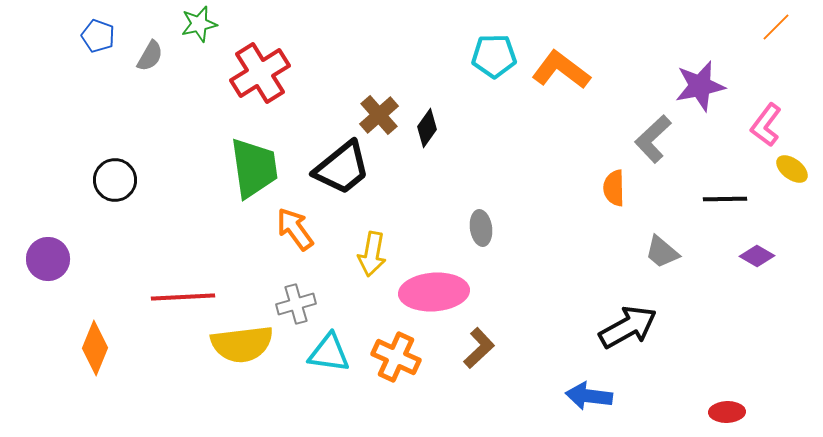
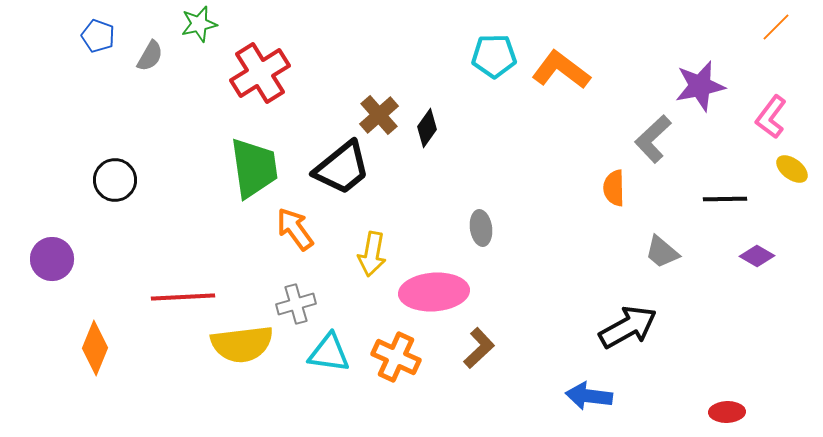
pink L-shape: moved 5 px right, 8 px up
purple circle: moved 4 px right
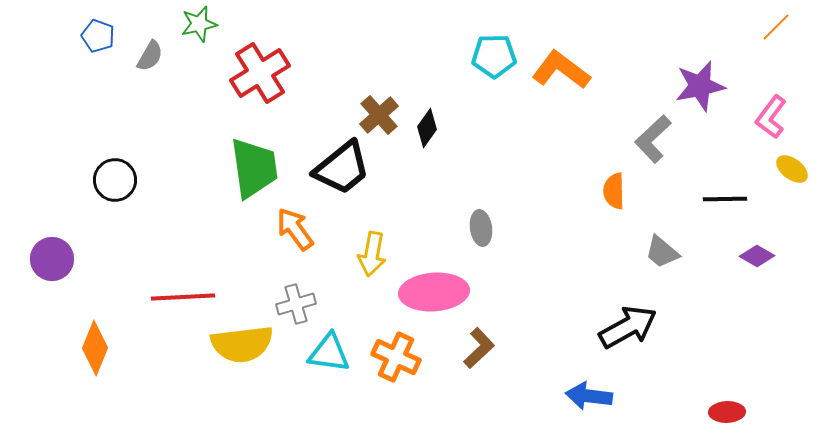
orange semicircle: moved 3 px down
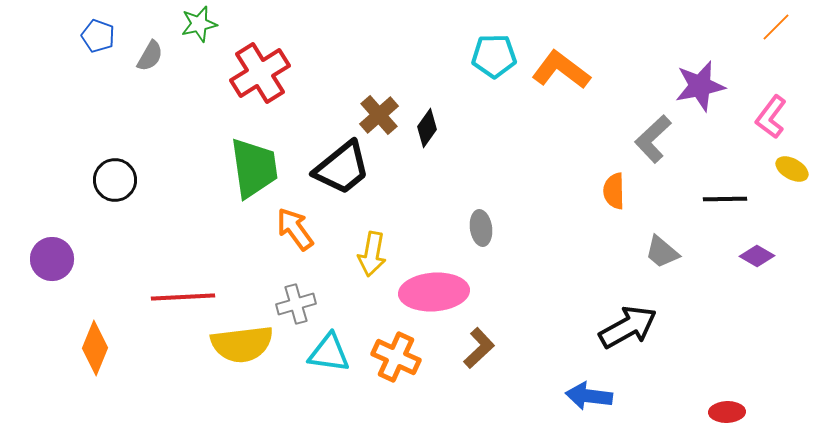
yellow ellipse: rotated 8 degrees counterclockwise
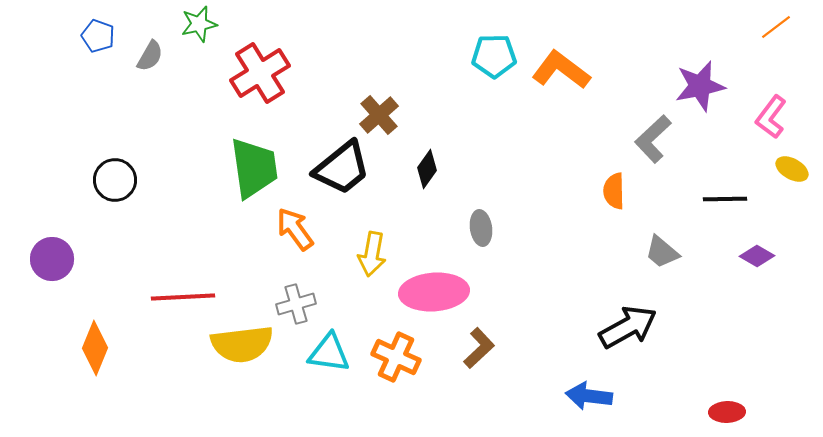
orange line: rotated 8 degrees clockwise
black diamond: moved 41 px down
